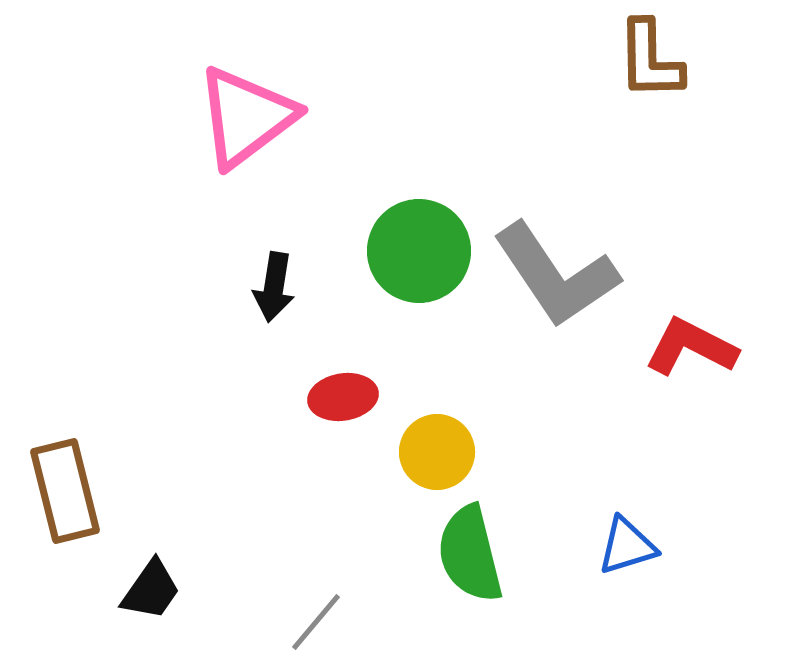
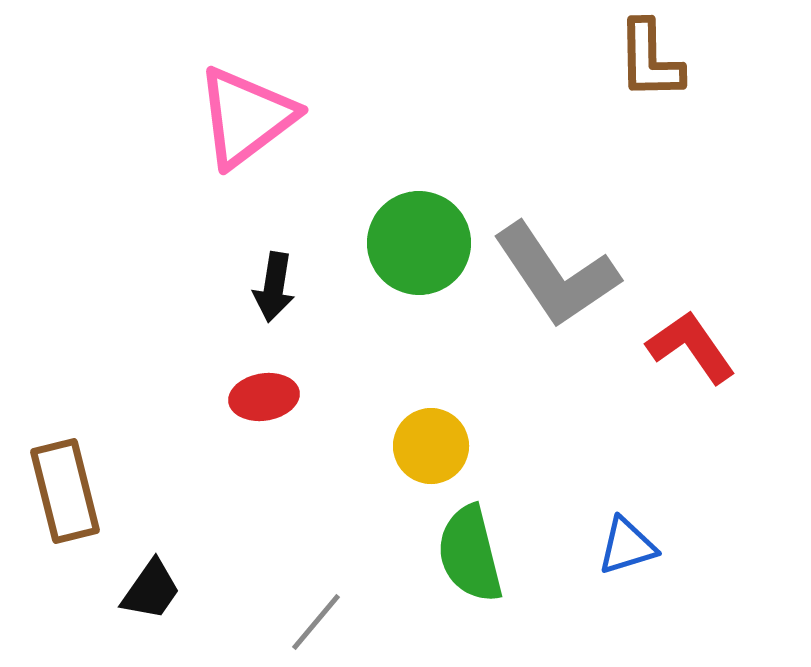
green circle: moved 8 px up
red L-shape: rotated 28 degrees clockwise
red ellipse: moved 79 px left
yellow circle: moved 6 px left, 6 px up
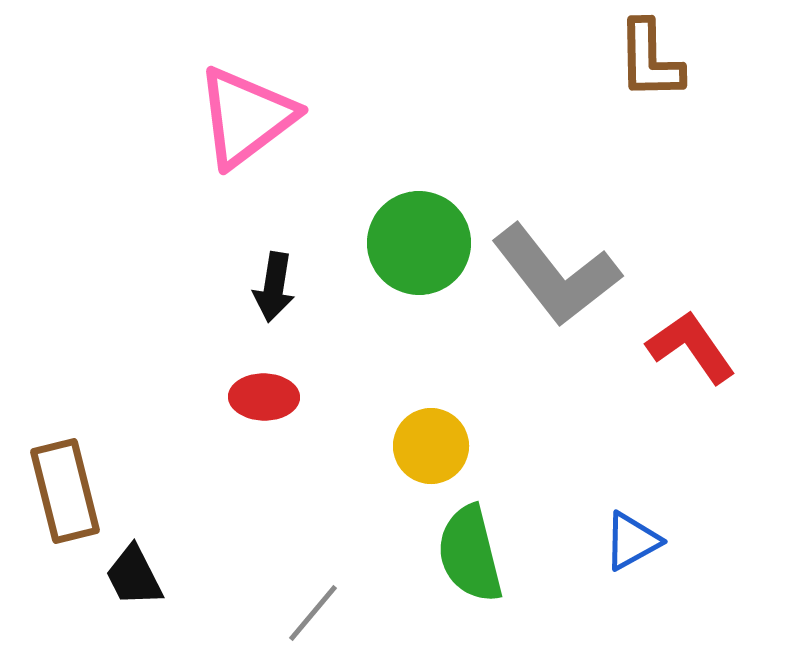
gray L-shape: rotated 4 degrees counterclockwise
red ellipse: rotated 10 degrees clockwise
blue triangle: moved 5 px right, 5 px up; rotated 12 degrees counterclockwise
black trapezoid: moved 17 px left, 14 px up; rotated 118 degrees clockwise
gray line: moved 3 px left, 9 px up
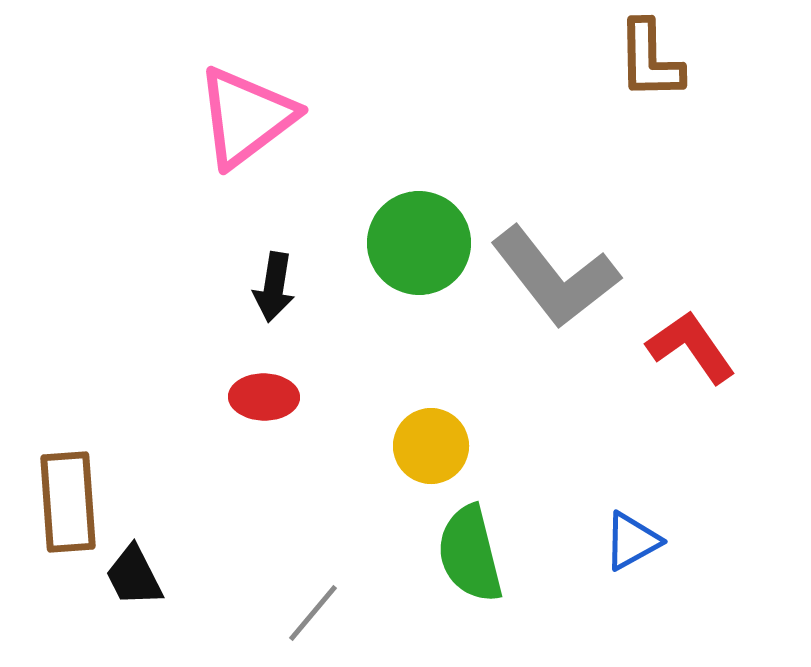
gray L-shape: moved 1 px left, 2 px down
brown rectangle: moved 3 px right, 11 px down; rotated 10 degrees clockwise
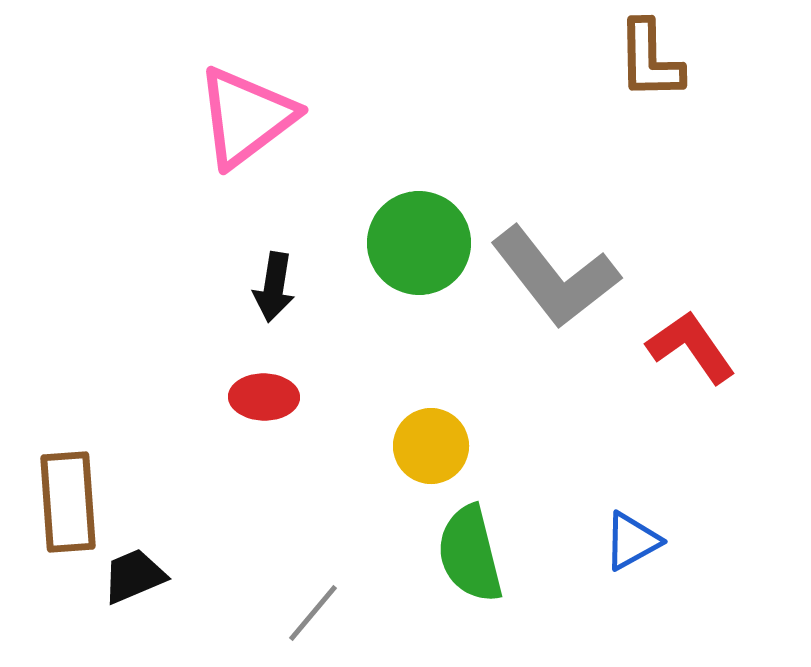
black trapezoid: rotated 94 degrees clockwise
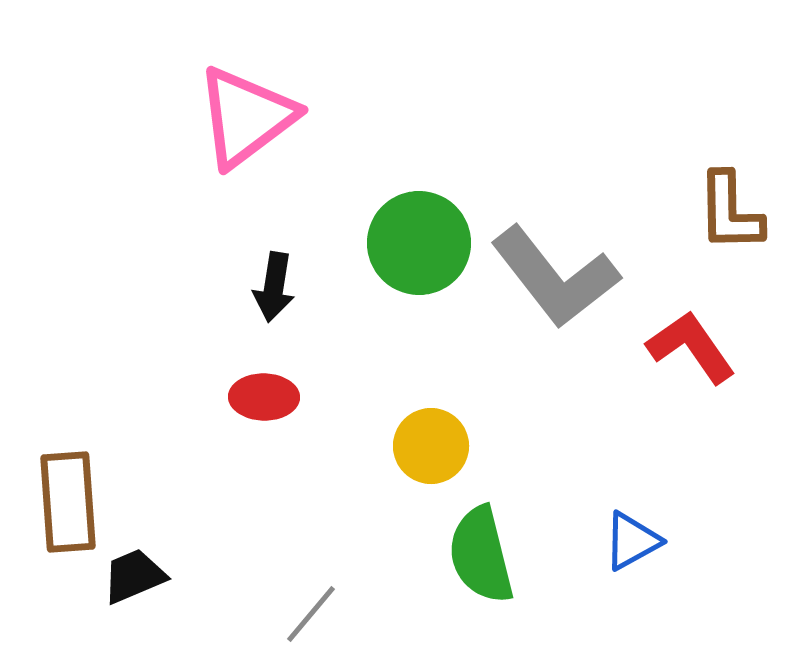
brown L-shape: moved 80 px right, 152 px down
green semicircle: moved 11 px right, 1 px down
gray line: moved 2 px left, 1 px down
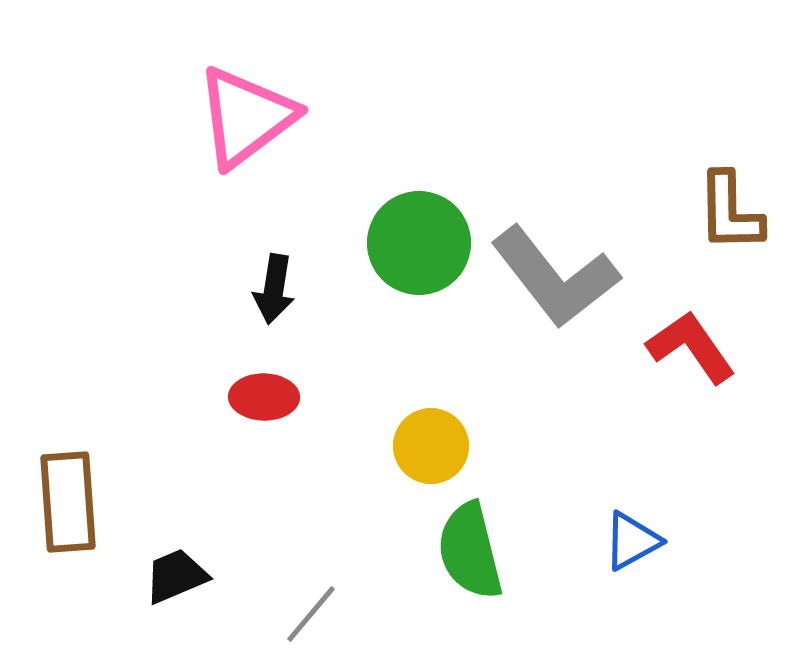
black arrow: moved 2 px down
green semicircle: moved 11 px left, 4 px up
black trapezoid: moved 42 px right
